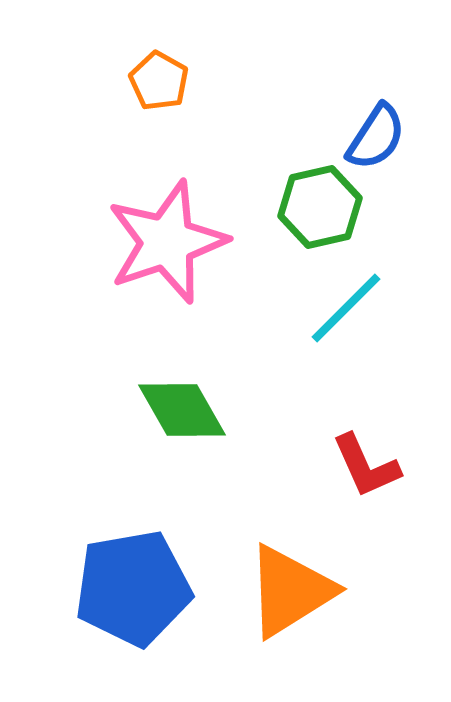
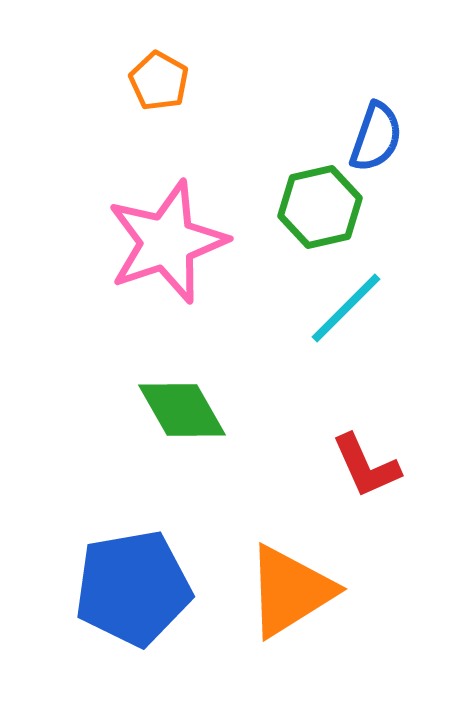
blue semicircle: rotated 14 degrees counterclockwise
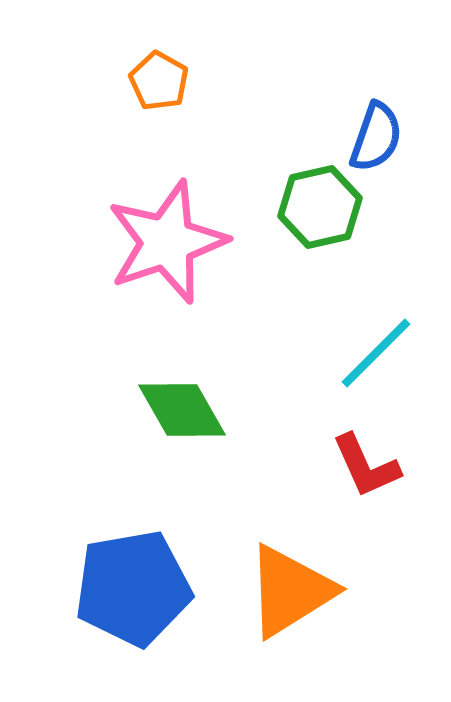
cyan line: moved 30 px right, 45 px down
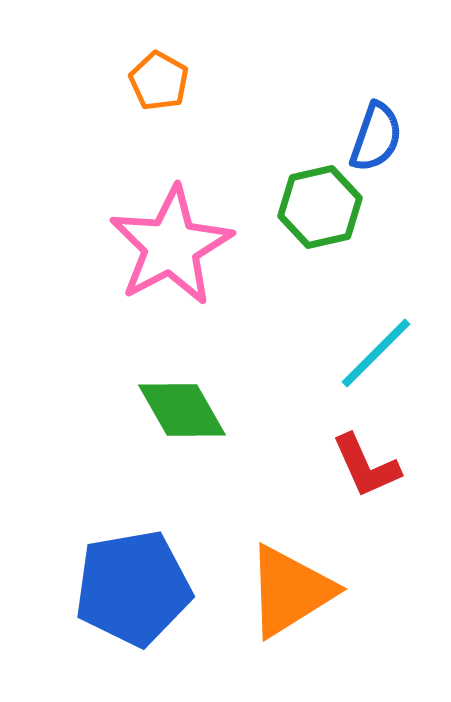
pink star: moved 4 px right, 4 px down; rotated 9 degrees counterclockwise
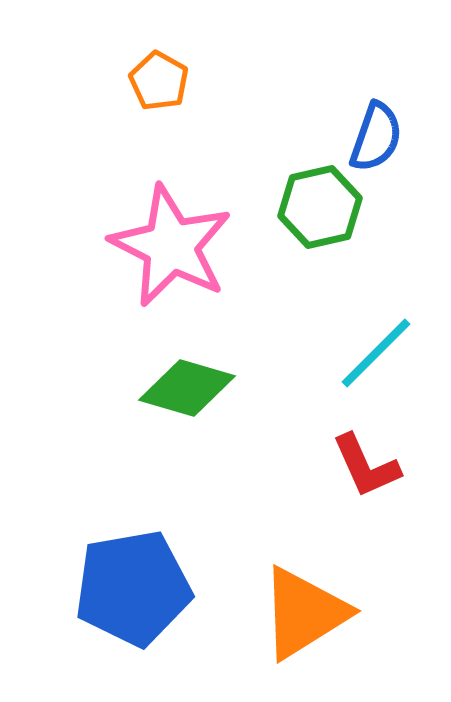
pink star: rotated 17 degrees counterclockwise
green diamond: moved 5 px right, 22 px up; rotated 44 degrees counterclockwise
orange triangle: moved 14 px right, 22 px down
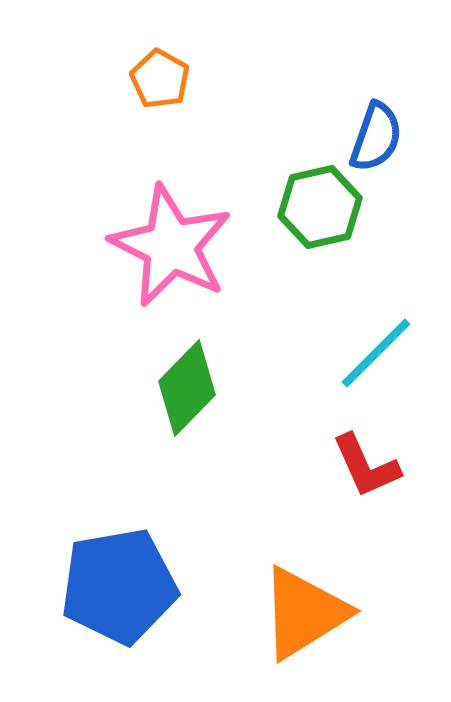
orange pentagon: moved 1 px right, 2 px up
green diamond: rotated 62 degrees counterclockwise
blue pentagon: moved 14 px left, 2 px up
